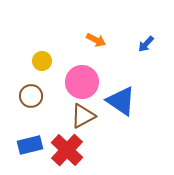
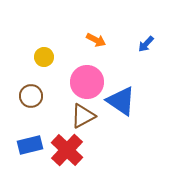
yellow circle: moved 2 px right, 4 px up
pink circle: moved 5 px right
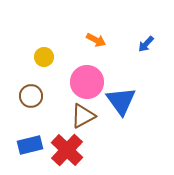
blue triangle: rotated 20 degrees clockwise
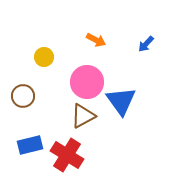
brown circle: moved 8 px left
red cross: moved 5 px down; rotated 12 degrees counterclockwise
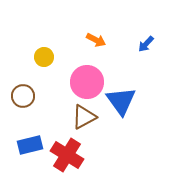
brown triangle: moved 1 px right, 1 px down
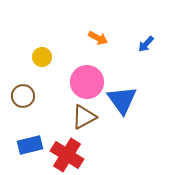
orange arrow: moved 2 px right, 2 px up
yellow circle: moved 2 px left
blue triangle: moved 1 px right, 1 px up
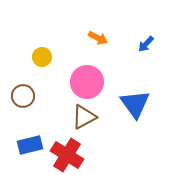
blue triangle: moved 13 px right, 4 px down
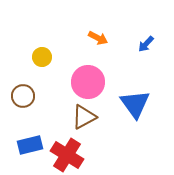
pink circle: moved 1 px right
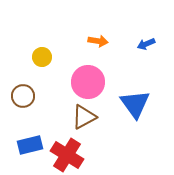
orange arrow: moved 3 px down; rotated 18 degrees counterclockwise
blue arrow: rotated 24 degrees clockwise
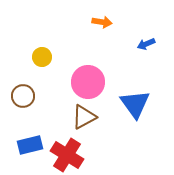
orange arrow: moved 4 px right, 19 px up
